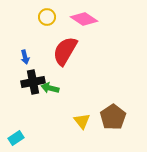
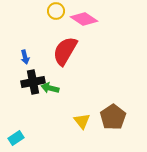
yellow circle: moved 9 px right, 6 px up
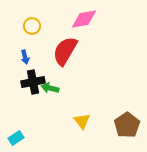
yellow circle: moved 24 px left, 15 px down
pink diamond: rotated 44 degrees counterclockwise
brown pentagon: moved 14 px right, 8 px down
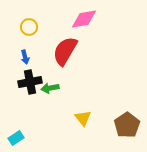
yellow circle: moved 3 px left, 1 px down
black cross: moved 3 px left
green arrow: rotated 24 degrees counterclockwise
yellow triangle: moved 1 px right, 3 px up
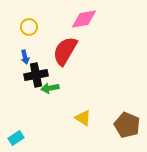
black cross: moved 6 px right, 7 px up
yellow triangle: rotated 18 degrees counterclockwise
brown pentagon: rotated 15 degrees counterclockwise
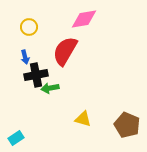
yellow triangle: moved 1 px down; rotated 18 degrees counterclockwise
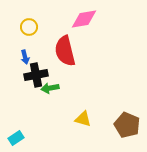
red semicircle: rotated 44 degrees counterclockwise
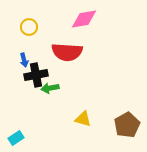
red semicircle: moved 2 px right, 1 px down; rotated 72 degrees counterclockwise
blue arrow: moved 1 px left, 3 px down
brown pentagon: rotated 20 degrees clockwise
